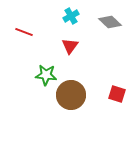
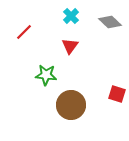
cyan cross: rotated 14 degrees counterclockwise
red line: rotated 66 degrees counterclockwise
brown circle: moved 10 px down
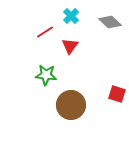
red line: moved 21 px right; rotated 12 degrees clockwise
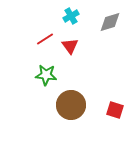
cyan cross: rotated 14 degrees clockwise
gray diamond: rotated 60 degrees counterclockwise
red line: moved 7 px down
red triangle: rotated 12 degrees counterclockwise
red square: moved 2 px left, 16 px down
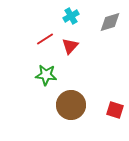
red triangle: rotated 18 degrees clockwise
